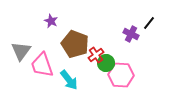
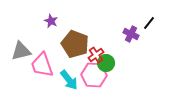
gray triangle: rotated 40 degrees clockwise
pink hexagon: moved 27 px left
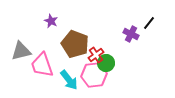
pink hexagon: rotated 10 degrees counterclockwise
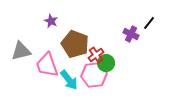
pink trapezoid: moved 5 px right
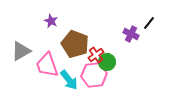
gray triangle: rotated 15 degrees counterclockwise
green circle: moved 1 px right, 1 px up
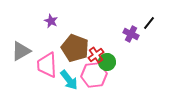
brown pentagon: moved 4 px down
pink trapezoid: rotated 16 degrees clockwise
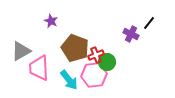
red cross: rotated 14 degrees clockwise
pink trapezoid: moved 8 px left, 3 px down
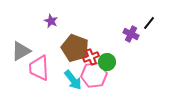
red cross: moved 5 px left, 2 px down
cyan arrow: moved 4 px right
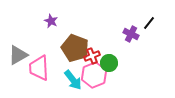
gray triangle: moved 3 px left, 4 px down
red cross: moved 1 px right, 1 px up
green circle: moved 2 px right, 1 px down
pink hexagon: rotated 15 degrees counterclockwise
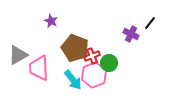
black line: moved 1 px right
